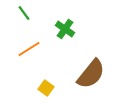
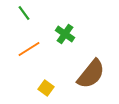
green cross: moved 5 px down
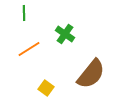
green line: rotated 35 degrees clockwise
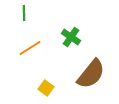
green cross: moved 6 px right, 3 px down
orange line: moved 1 px right, 1 px up
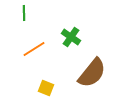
orange line: moved 4 px right, 1 px down
brown semicircle: moved 1 px right, 1 px up
yellow square: rotated 14 degrees counterclockwise
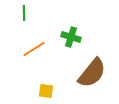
green cross: rotated 18 degrees counterclockwise
yellow square: moved 3 px down; rotated 14 degrees counterclockwise
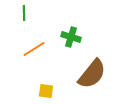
brown semicircle: moved 1 px down
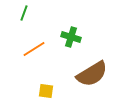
green line: rotated 21 degrees clockwise
brown semicircle: rotated 20 degrees clockwise
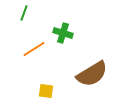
green cross: moved 8 px left, 4 px up
